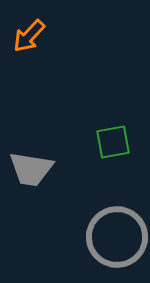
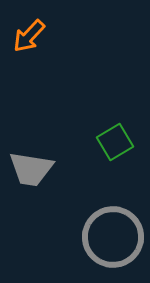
green square: moved 2 px right; rotated 21 degrees counterclockwise
gray circle: moved 4 px left
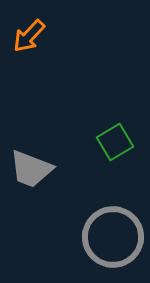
gray trapezoid: rotated 12 degrees clockwise
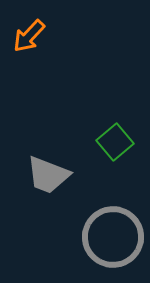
green square: rotated 9 degrees counterclockwise
gray trapezoid: moved 17 px right, 6 px down
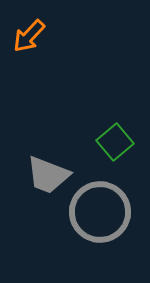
gray circle: moved 13 px left, 25 px up
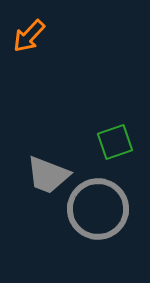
green square: rotated 21 degrees clockwise
gray circle: moved 2 px left, 3 px up
